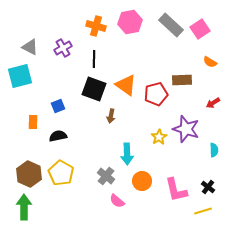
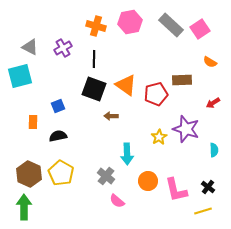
brown arrow: rotated 80 degrees clockwise
orange circle: moved 6 px right
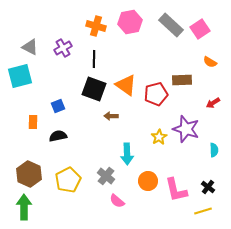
yellow pentagon: moved 7 px right, 7 px down; rotated 15 degrees clockwise
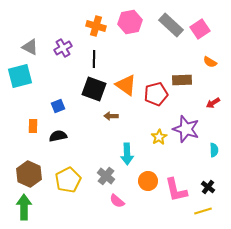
orange rectangle: moved 4 px down
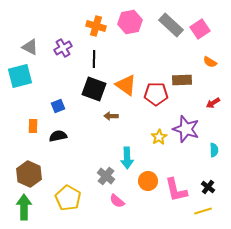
red pentagon: rotated 15 degrees clockwise
cyan arrow: moved 4 px down
yellow pentagon: moved 18 px down; rotated 15 degrees counterclockwise
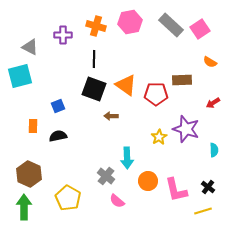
purple cross: moved 13 px up; rotated 30 degrees clockwise
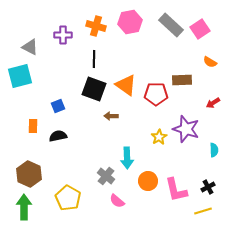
black cross: rotated 24 degrees clockwise
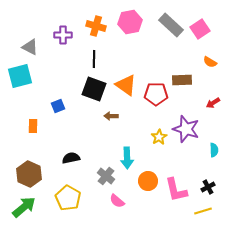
black semicircle: moved 13 px right, 22 px down
green arrow: rotated 50 degrees clockwise
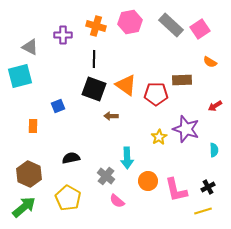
red arrow: moved 2 px right, 3 px down
